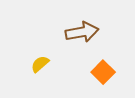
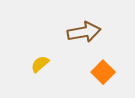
brown arrow: moved 2 px right
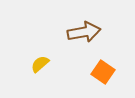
orange square: rotated 10 degrees counterclockwise
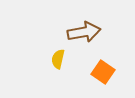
yellow semicircle: moved 18 px right, 5 px up; rotated 36 degrees counterclockwise
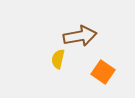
brown arrow: moved 4 px left, 4 px down
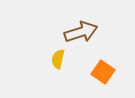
brown arrow: moved 1 px right, 4 px up; rotated 8 degrees counterclockwise
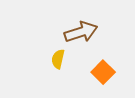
orange square: rotated 10 degrees clockwise
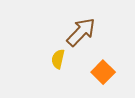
brown arrow: rotated 28 degrees counterclockwise
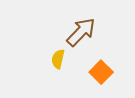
orange square: moved 2 px left
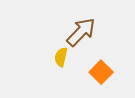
yellow semicircle: moved 3 px right, 2 px up
